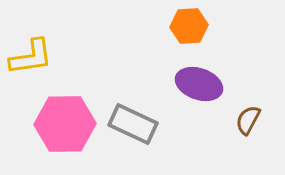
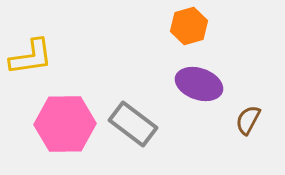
orange hexagon: rotated 12 degrees counterclockwise
gray rectangle: rotated 12 degrees clockwise
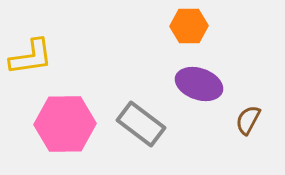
orange hexagon: rotated 15 degrees clockwise
gray rectangle: moved 8 px right
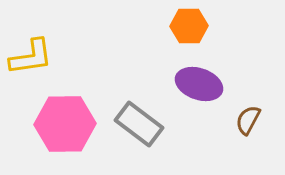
gray rectangle: moved 2 px left
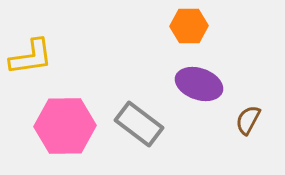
pink hexagon: moved 2 px down
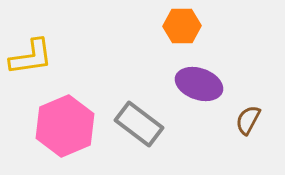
orange hexagon: moved 7 px left
pink hexagon: rotated 22 degrees counterclockwise
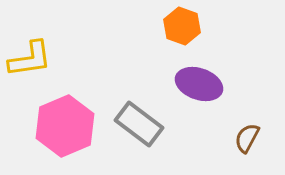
orange hexagon: rotated 21 degrees clockwise
yellow L-shape: moved 1 px left, 2 px down
brown semicircle: moved 1 px left, 18 px down
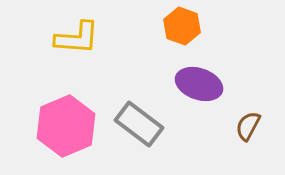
yellow L-shape: moved 47 px right, 21 px up; rotated 12 degrees clockwise
pink hexagon: moved 1 px right
brown semicircle: moved 1 px right, 12 px up
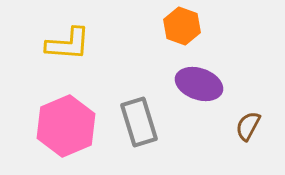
yellow L-shape: moved 9 px left, 6 px down
gray rectangle: moved 2 px up; rotated 36 degrees clockwise
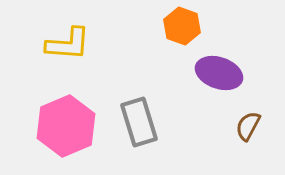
purple ellipse: moved 20 px right, 11 px up
